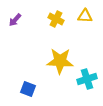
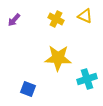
yellow triangle: rotated 21 degrees clockwise
purple arrow: moved 1 px left
yellow star: moved 2 px left, 3 px up
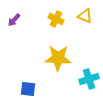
cyan cross: moved 2 px right
blue square: rotated 14 degrees counterclockwise
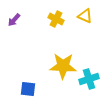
yellow star: moved 5 px right, 8 px down
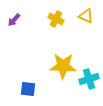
yellow triangle: moved 1 px right
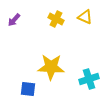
yellow triangle: moved 1 px left, 1 px down
yellow star: moved 12 px left, 1 px down
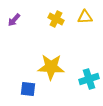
yellow triangle: rotated 28 degrees counterclockwise
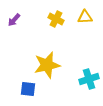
yellow star: moved 4 px left, 2 px up; rotated 16 degrees counterclockwise
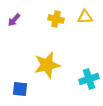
yellow cross: rotated 14 degrees counterclockwise
blue square: moved 8 px left
